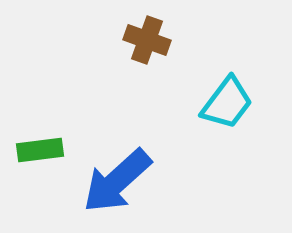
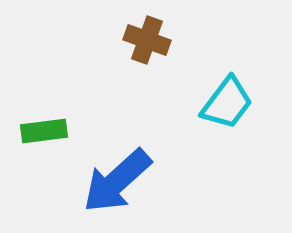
green rectangle: moved 4 px right, 19 px up
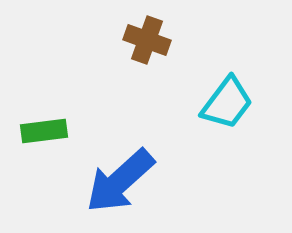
blue arrow: moved 3 px right
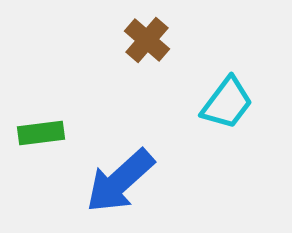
brown cross: rotated 21 degrees clockwise
green rectangle: moved 3 px left, 2 px down
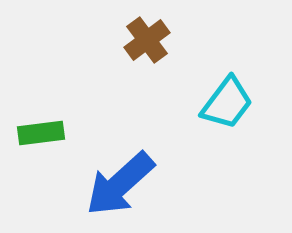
brown cross: rotated 12 degrees clockwise
blue arrow: moved 3 px down
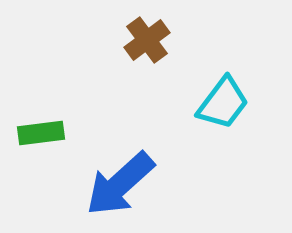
cyan trapezoid: moved 4 px left
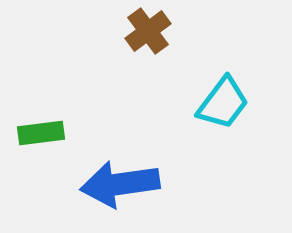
brown cross: moved 1 px right, 9 px up
blue arrow: rotated 34 degrees clockwise
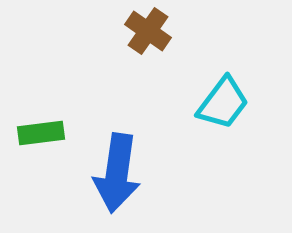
brown cross: rotated 18 degrees counterclockwise
blue arrow: moved 3 px left, 11 px up; rotated 74 degrees counterclockwise
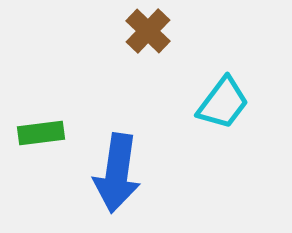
brown cross: rotated 9 degrees clockwise
